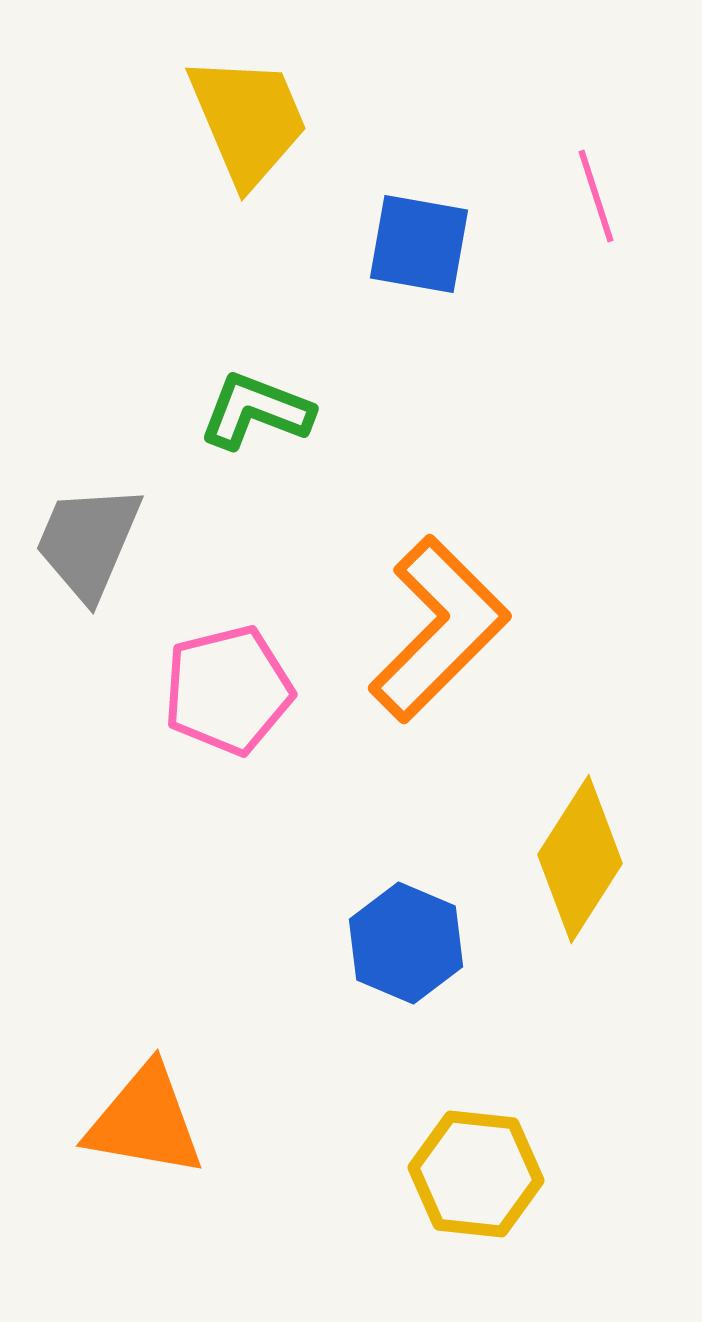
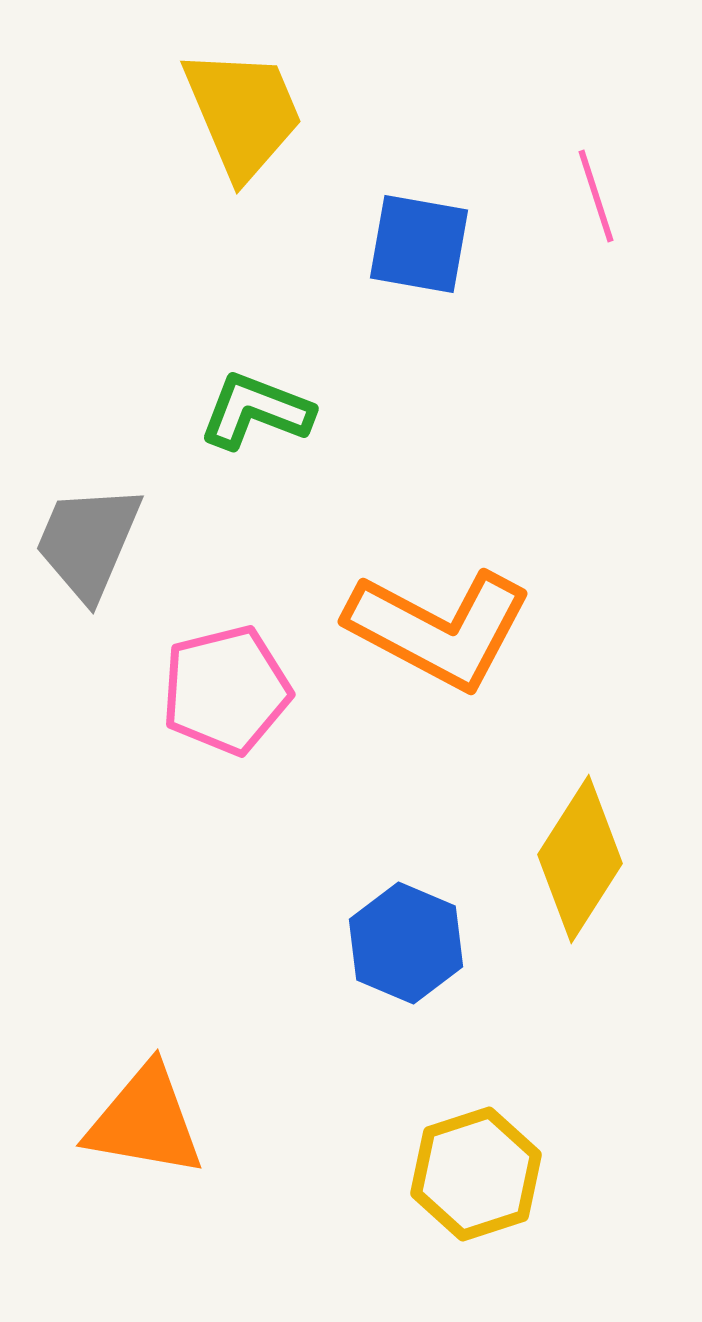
yellow trapezoid: moved 5 px left, 7 px up
orange L-shape: rotated 73 degrees clockwise
pink pentagon: moved 2 px left
yellow hexagon: rotated 24 degrees counterclockwise
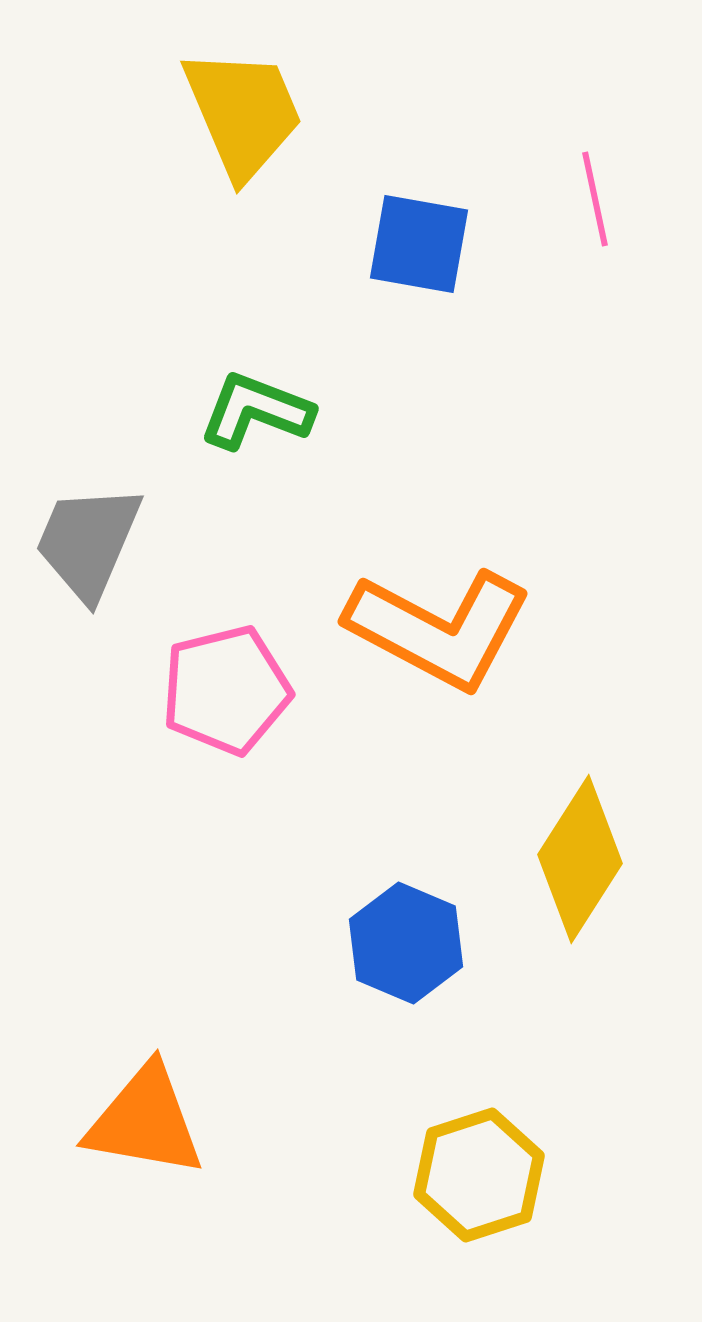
pink line: moved 1 px left, 3 px down; rotated 6 degrees clockwise
yellow hexagon: moved 3 px right, 1 px down
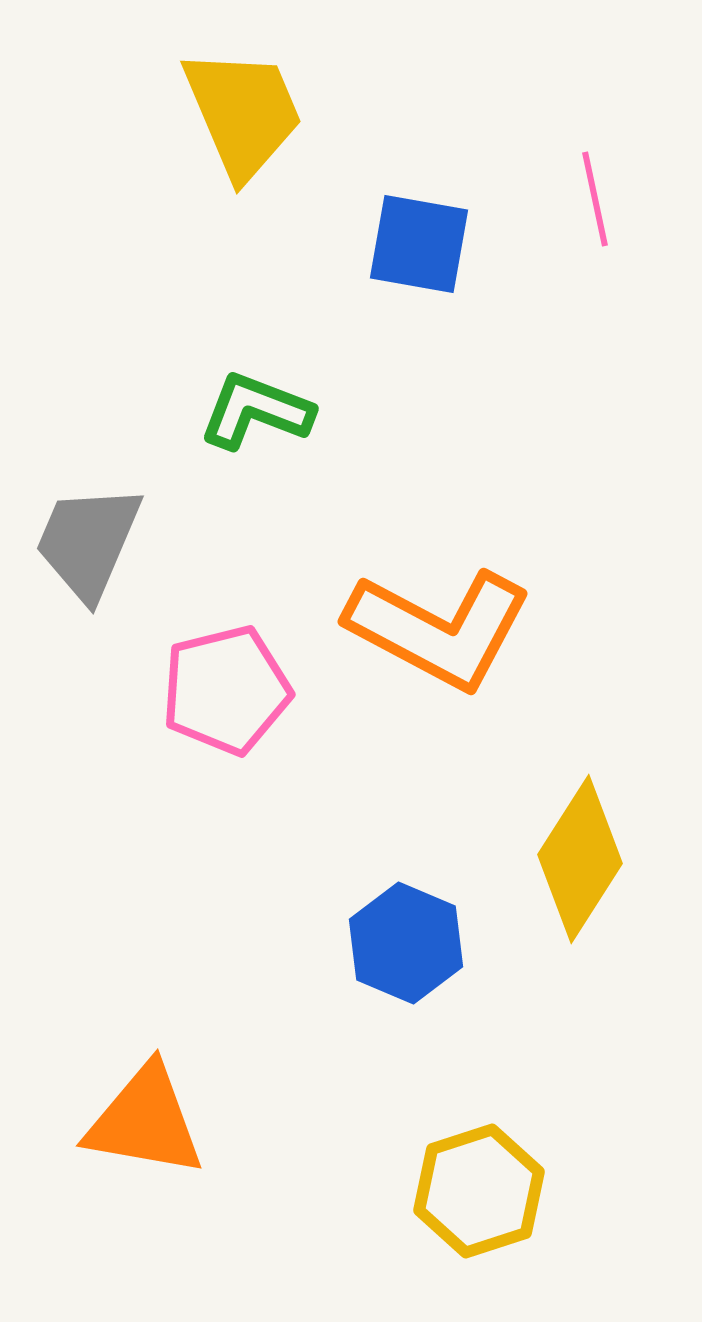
yellow hexagon: moved 16 px down
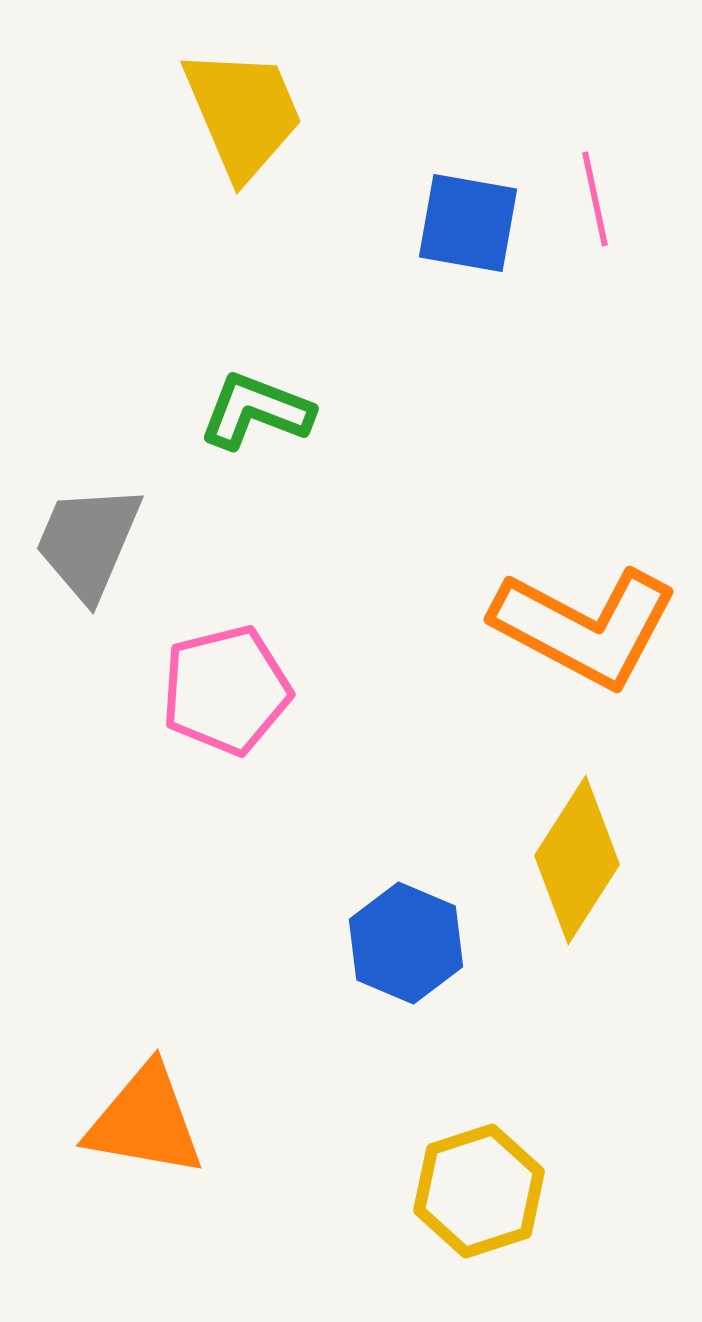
blue square: moved 49 px right, 21 px up
orange L-shape: moved 146 px right, 2 px up
yellow diamond: moved 3 px left, 1 px down
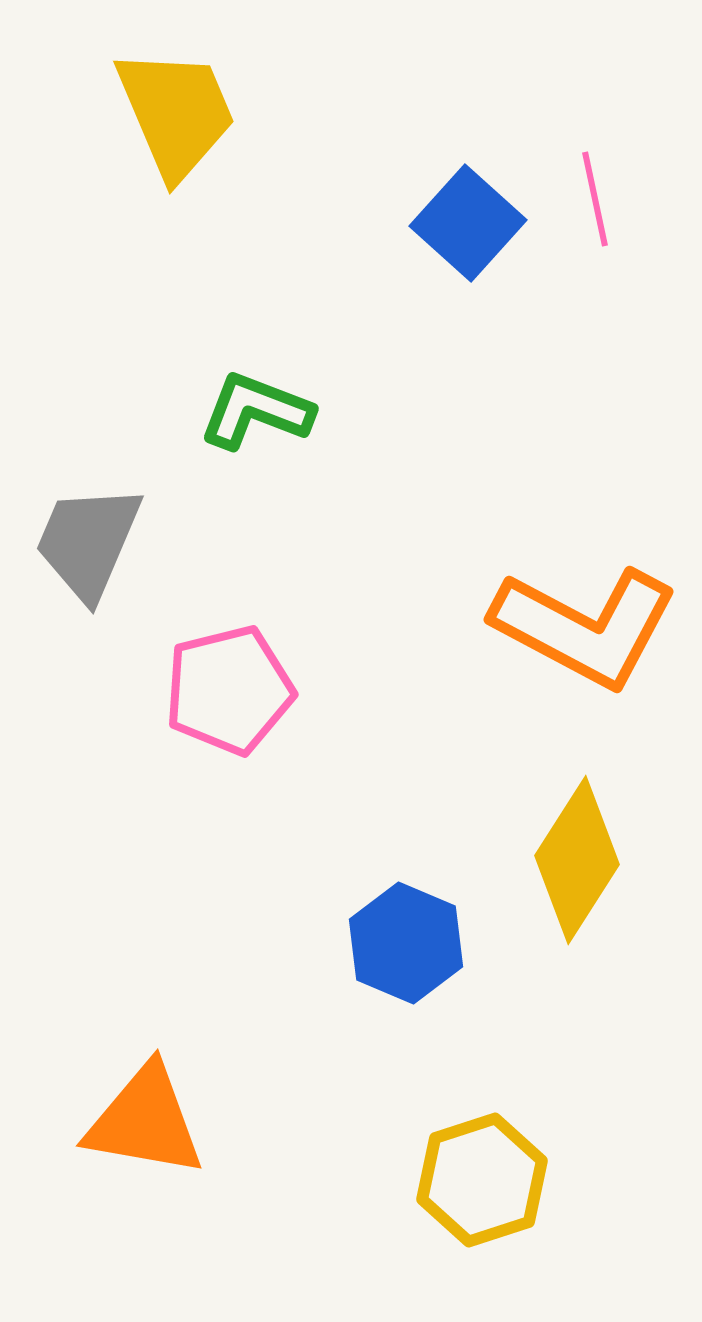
yellow trapezoid: moved 67 px left
blue square: rotated 32 degrees clockwise
pink pentagon: moved 3 px right
yellow hexagon: moved 3 px right, 11 px up
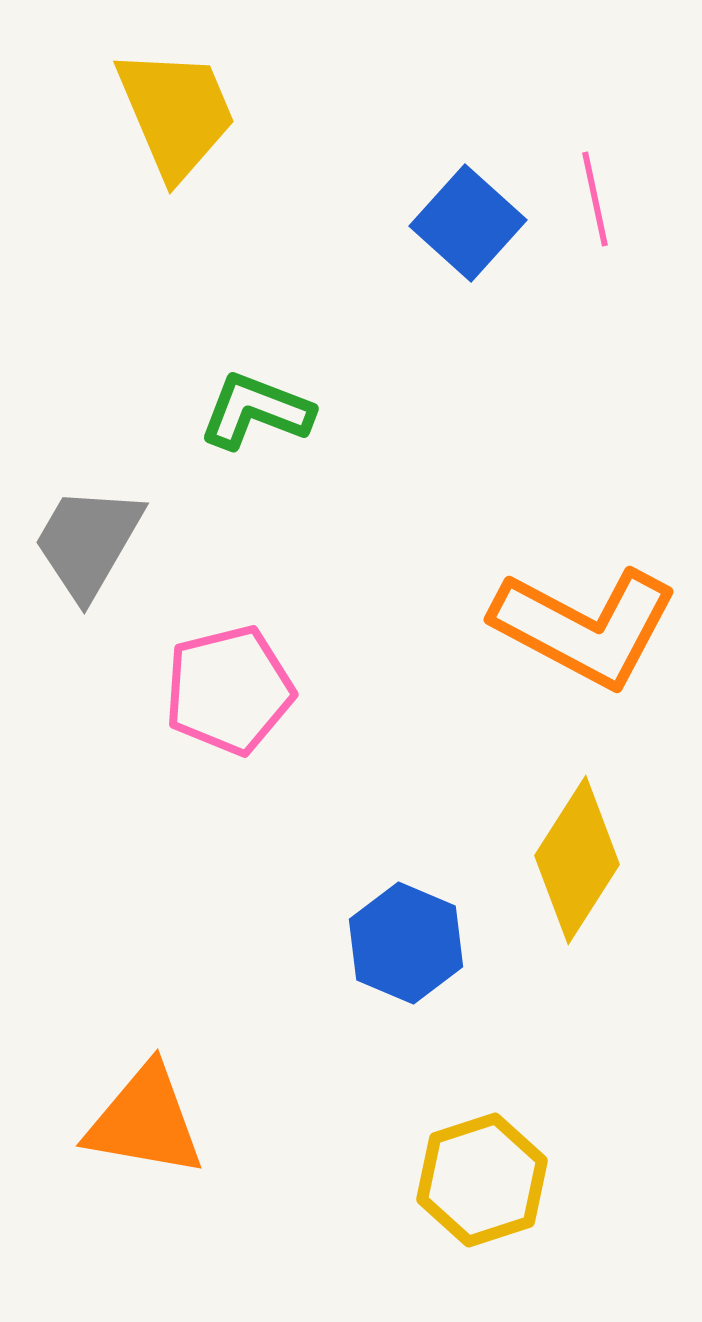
gray trapezoid: rotated 7 degrees clockwise
